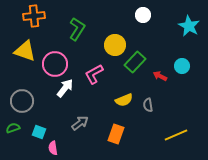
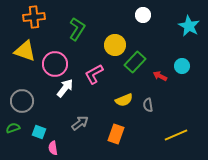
orange cross: moved 1 px down
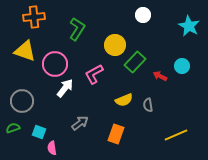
pink semicircle: moved 1 px left
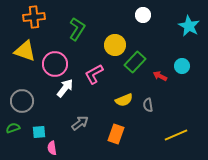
cyan square: rotated 24 degrees counterclockwise
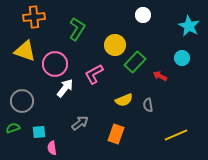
cyan circle: moved 8 px up
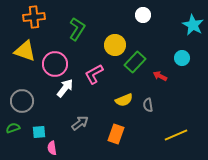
cyan star: moved 4 px right, 1 px up
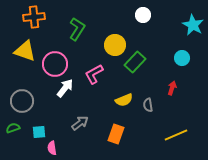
red arrow: moved 12 px right, 12 px down; rotated 80 degrees clockwise
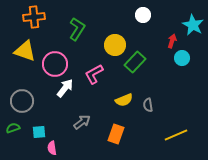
red arrow: moved 47 px up
gray arrow: moved 2 px right, 1 px up
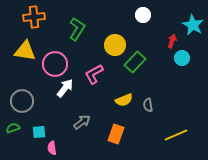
yellow triangle: rotated 10 degrees counterclockwise
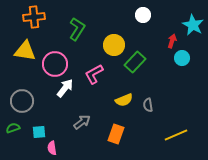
yellow circle: moved 1 px left
